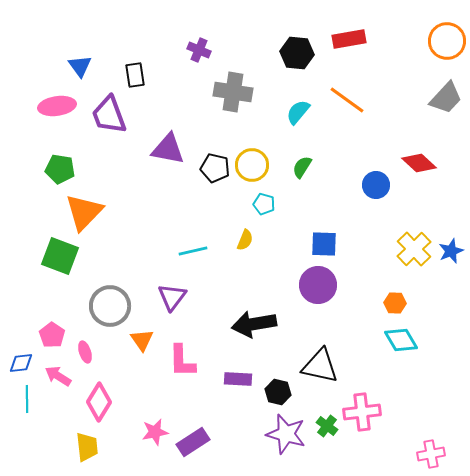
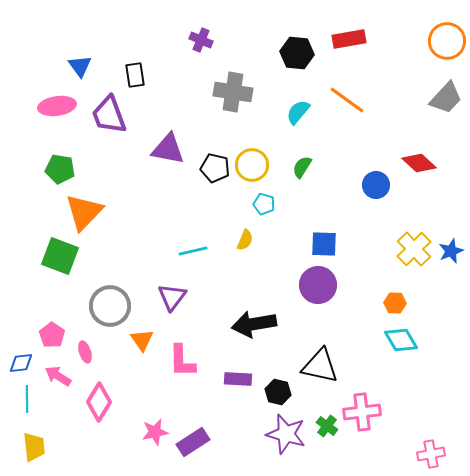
purple cross at (199, 50): moved 2 px right, 10 px up
yellow trapezoid at (87, 447): moved 53 px left
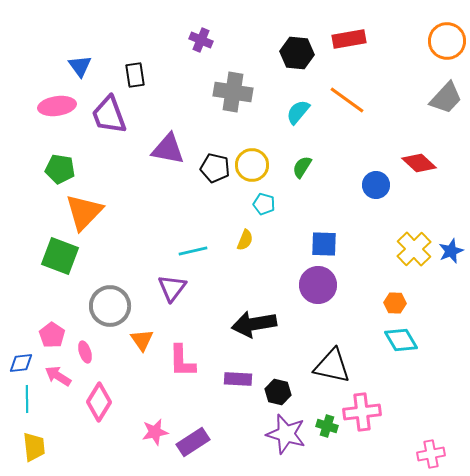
purple triangle at (172, 297): moved 9 px up
black triangle at (320, 366): moved 12 px right
green cross at (327, 426): rotated 20 degrees counterclockwise
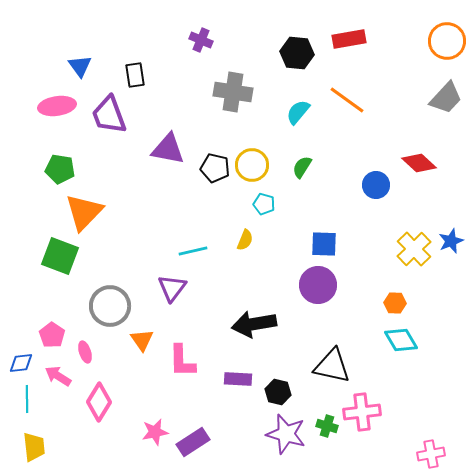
blue star at (451, 251): moved 10 px up
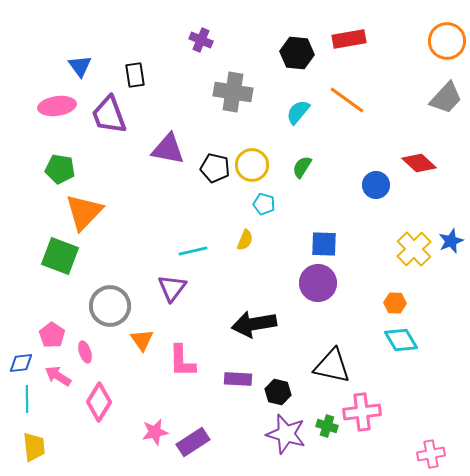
purple circle at (318, 285): moved 2 px up
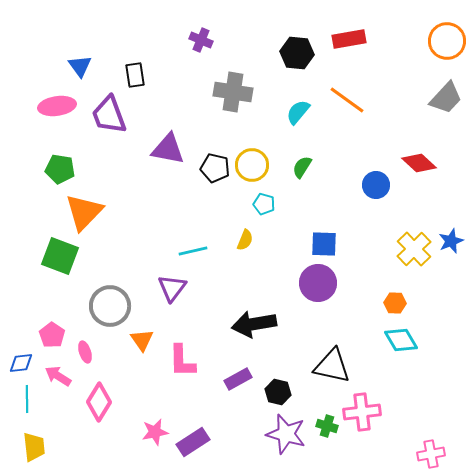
purple rectangle at (238, 379): rotated 32 degrees counterclockwise
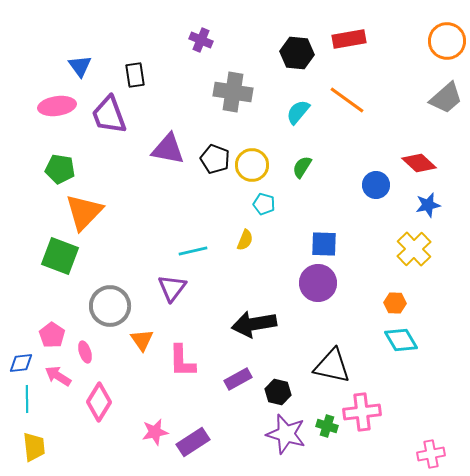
gray trapezoid at (446, 98): rotated 6 degrees clockwise
black pentagon at (215, 168): moved 9 px up; rotated 8 degrees clockwise
blue star at (451, 241): moved 23 px left, 36 px up; rotated 10 degrees clockwise
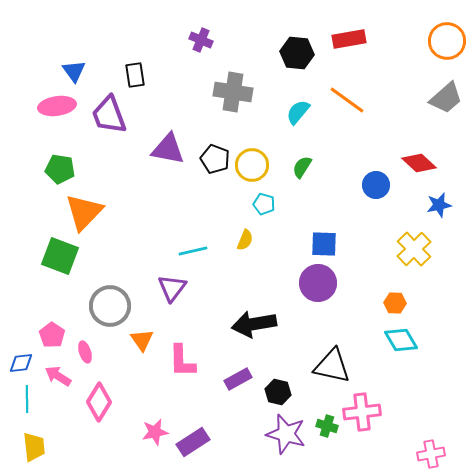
blue triangle at (80, 66): moved 6 px left, 5 px down
blue star at (428, 205): moved 11 px right
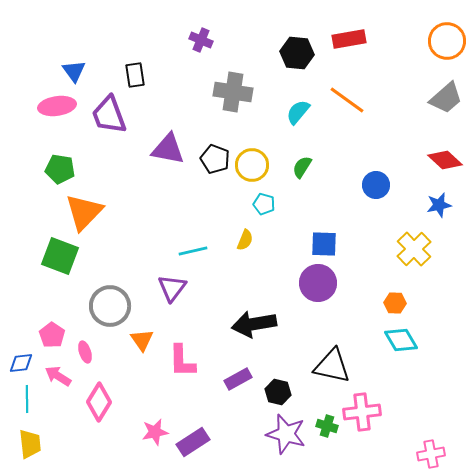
red diamond at (419, 163): moved 26 px right, 3 px up
yellow trapezoid at (34, 447): moved 4 px left, 3 px up
